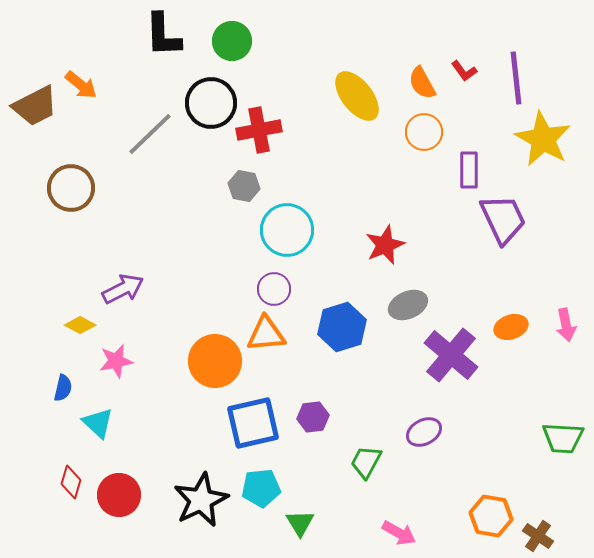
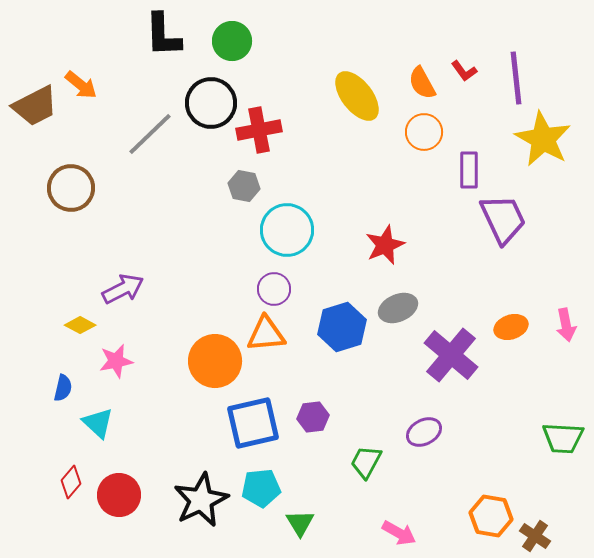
gray ellipse at (408, 305): moved 10 px left, 3 px down
red diamond at (71, 482): rotated 24 degrees clockwise
brown cross at (538, 536): moved 3 px left
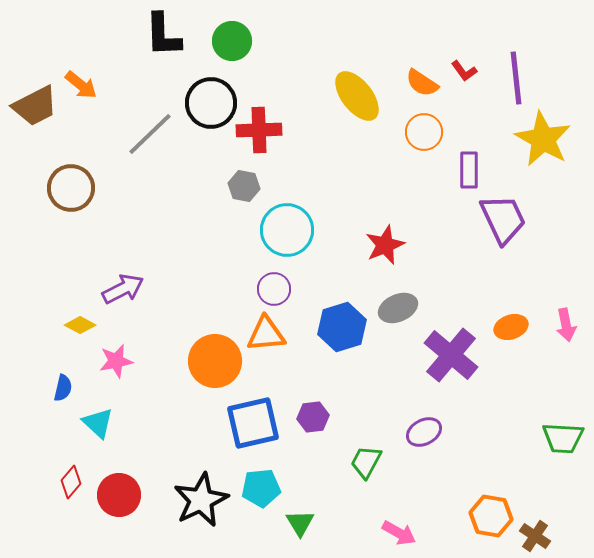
orange semicircle at (422, 83): rotated 28 degrees counterclockwise
red cross at (259, 130): rotated 9 degrees clockwise
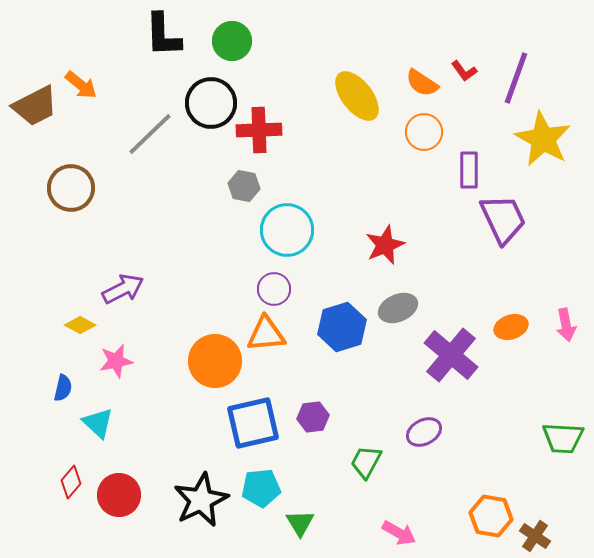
purple line at (516, 78): rotated 26 degrees clockwise
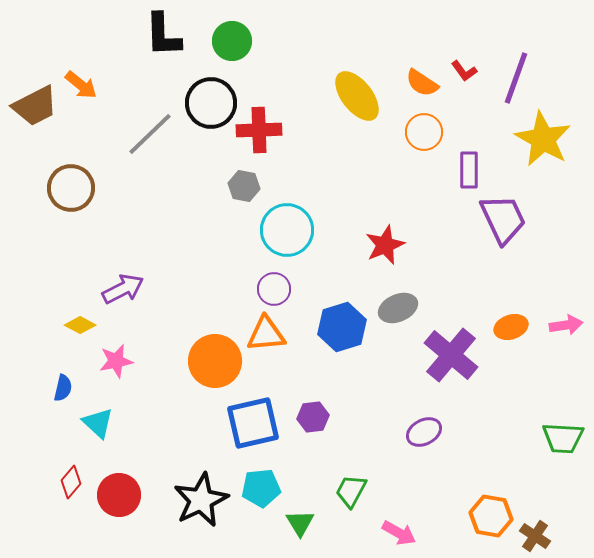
pink arrow at (566, 325): rotated 88 degrees counterclockwise
green trapezoid at (366, 462): moved 15 px left, 29 px down
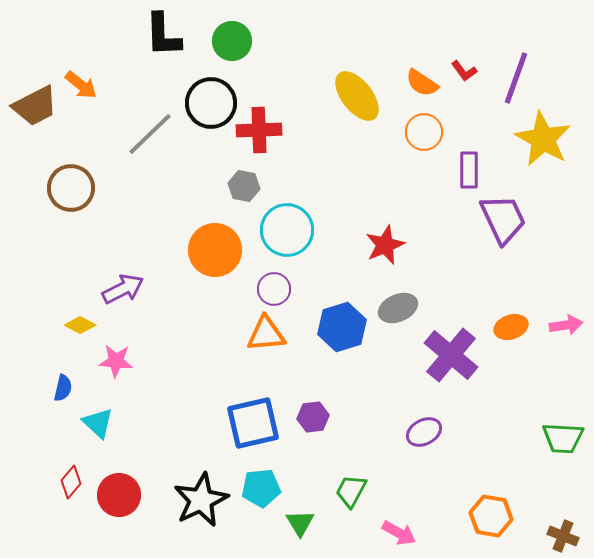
pink star at (116, 361): rotated 16 degrees clockwise
orange circle at (215, 361): moved 111 px up
brown cross at (535, 536): moved 28 px right; rotated 12 degrees counterclockwise
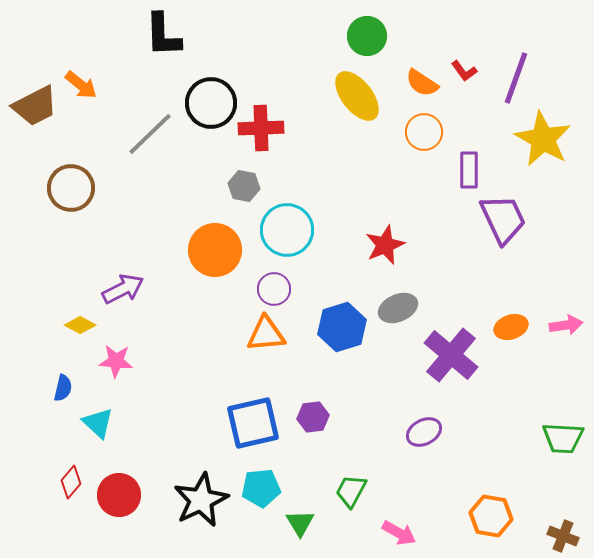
green circle at (232, 41): moved 135 px right, 5 px up
red cross at (259, 130): moved 2 px right, 2 px up
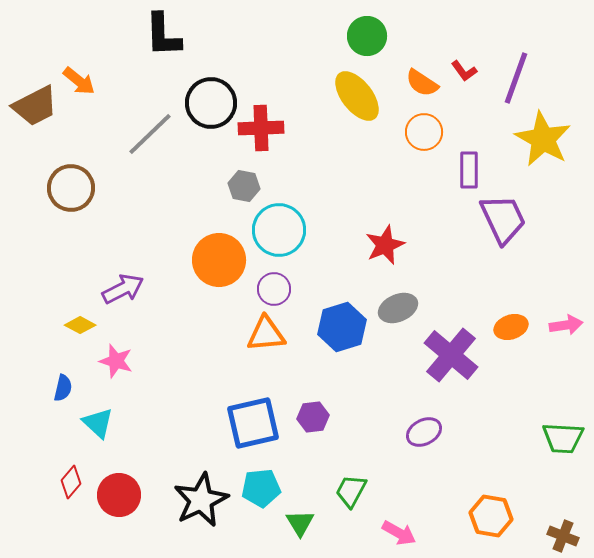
orange arrow at (81, 85): moved 2 px left, 4 px up
cyan circle at (287, 230): moved 8 px left
orange circle at (215, 250): moved 4 px right, 10 px down
pink star at (116, 361): rotated 12 degrees clockwise
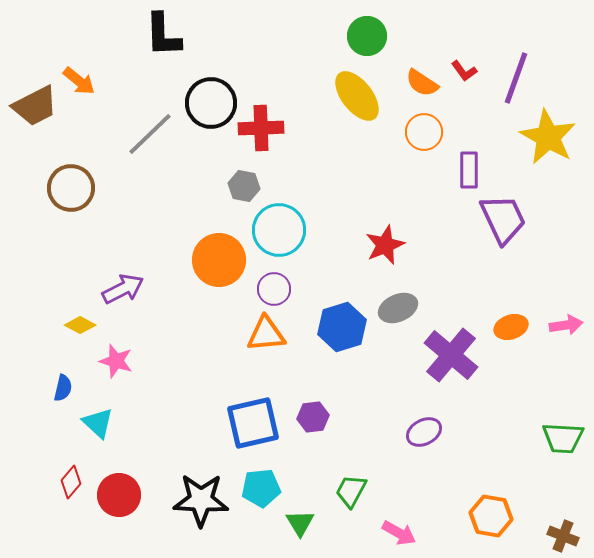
yellow star at (543, 139): moved 5 px right, 2 px up
black star at (201, 500): rotated 28 degrees clockwise
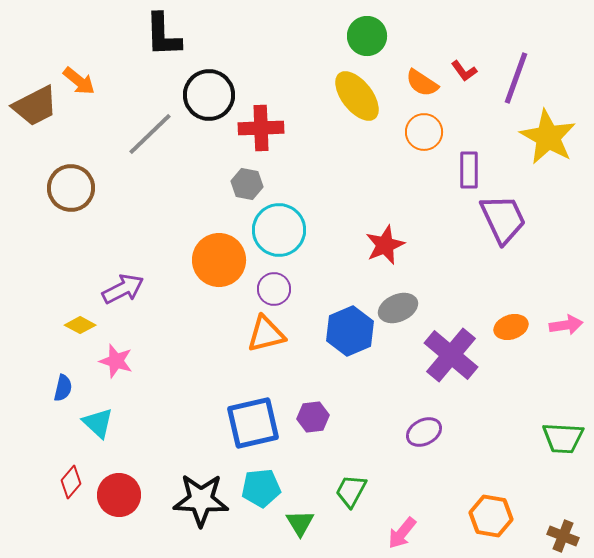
black circle at (211, 103): moved 2 px left, 8 px up
gray hexagon at (244, 186): moved 3 px right, 2 px up
blue hexagon at (342, 327): moved 8 px right, 4 px down; rotated 6 degrees counterclockwise
orange triangle at (266, 334): rotated 9 degrees counterclockwise
pink arrow at (399, 533): moved 3 px right; rotated 100 degrees clockwise
